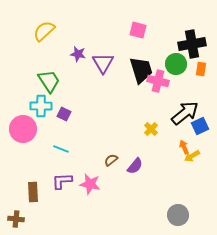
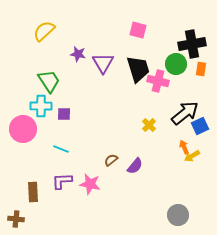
black trapezoid: moved 3 px left, 1 px up
purple square: rotated 24 degrees counterclockwise
yellow cross: moved 2 px left, 4 px up
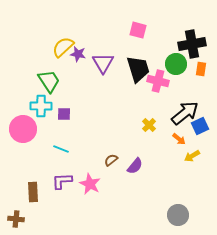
yellow semicircle: moved 19 px right, 16 px down
orange arrow: moved 5 px left, 8 px up; rotated 152 degrees clockwise
pink star: rotated 15 degrees clockwise
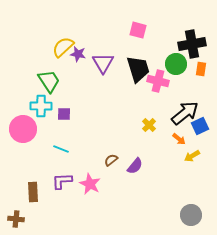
gray circle: moved 13 px right
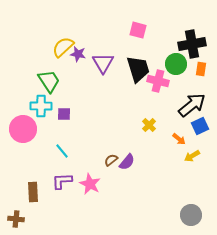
black arrow: moved 7 px right, 8 px up
cyan line: moved 1 px right, 2 px down; rotated 28 degrees clockwise
purple semicircle: moved 8 px left, 4 px up
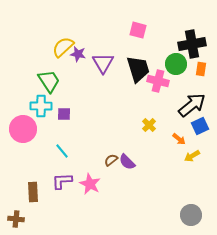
purple semicircle: rotated 96 degrees clockwise
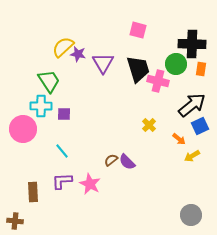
black cross: rotated 12 degrees clockwise
brown cross: moved 1 px left, 2 px down
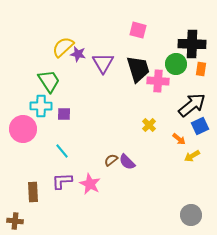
pink cross: rotated 10 degrees counterclockwise
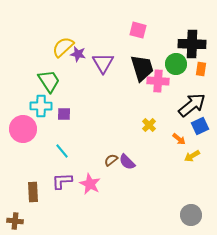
black trapezoid: moved 4 px right, 1 px up
